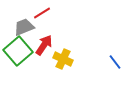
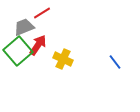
red arrow: moved 6 px left
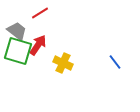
red line: moved 2 px left
gray trapezoid: moved 7 px left, 4 px down; rotated 60 degrees clockwise
green square: rotated 32 degrees counterclockwise
yellow cross: moved 4 px down
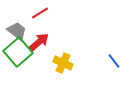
red arrow: moved 1 px right, 3 px up; rotated 15 degrees clockwise
green square: moved 1 px down; rotated 32 degrees clockwise
blue line: moved 1 px left, 1 px up
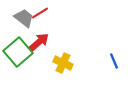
gray trapezoid: moved 7 px right, 13 px up
blue line: rotated 14 degrees clockwise
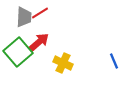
gray trapezoid: moved 1 px up; rotated 55 degrees clockwise
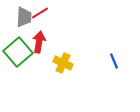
red arrow: rotated 40 degrees counterclockwise
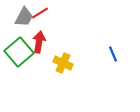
gray trapezoid: rotated 25 degrees clockwise
green square: moved 1 px right
blue line: moved 1 px left, 7 px up
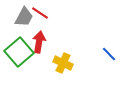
red line: rotated 66 degrees clockwise
blue line: moved 4 px left; rotated 21 degrees counterclockwise
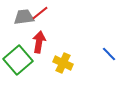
red line: rotated 72 degrees counterclockwise
gray trapezoid: rotated 125 degrees counterclockwise
green square: moved 1 px left, 8 px down
